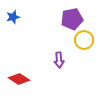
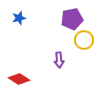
blue star: moved 6 px right, 1 px down
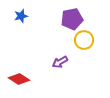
blue star: moved 2 px right, 2 px up
purple arrow: moved 1 px right, 2 px down; rotated 63 degrees clockwise
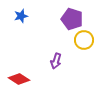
purple pentagon: rotated 30 degrees clockwise
purple arrow: moved 4 px left, 1 px up; rotated 42 degrees counterclockwise
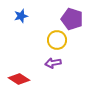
yellow circle: moved 27 px left
purple arrow: moved 3 px left, 2 px down; rotated 63 degrees clockwise
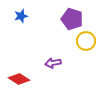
yellow circle: moved 29 px right, 1 px down
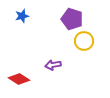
blue star: moved 1 px right
yellow circle: moved 2 px left
purple arrow: moved 2 px down
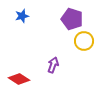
purple arrow: rotated 119 degrees clockwise
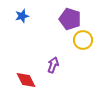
purple pentagon: moved 2 px left
yellow circle: moved 1 px left, 1 px up
red diamond: moved 7 px right, 1 px down; rotated 30 degrees clockwise
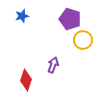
red diamond: rotated 45 degrees clockwise
